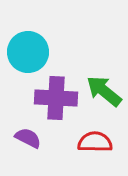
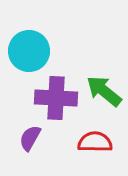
cyan circle: moved 1 px right, 1 px up
purple semicircle: moved 2 px right; rotated 88 degrees counterclockwise
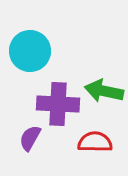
cyan circle: moved 1 px right
green arrow: rotated 27 degrees counterclockwise
purple cross: moved 2 px right, 6 px down
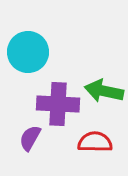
cyan circle: moved 2 px left, 1 px down
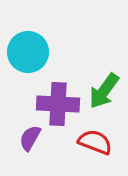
green arrow: rotated 66 degrees counterclockwise
red semicircle: rotated 20 degrees clockwise
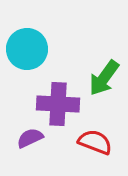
cyan circle: moved 1 px left, 3 px up
green arrow: moved 13 px up
purple semicircle: rotated 36 degrees clockwise
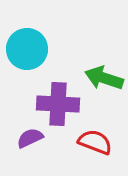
green arrow: rotated 72 degrees clockwise
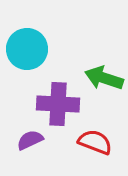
purple semicircle: moved 2 px down
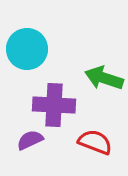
purple cross: moved 4 px left, 1 px down
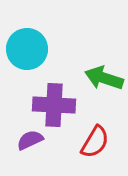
red semicircle: rotated 100 degrees clockwise
